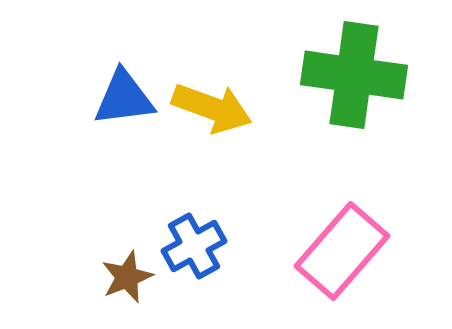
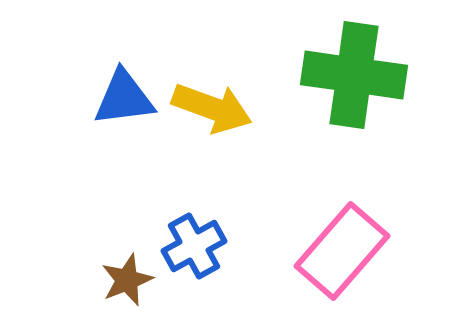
brown star: moved 3 px down
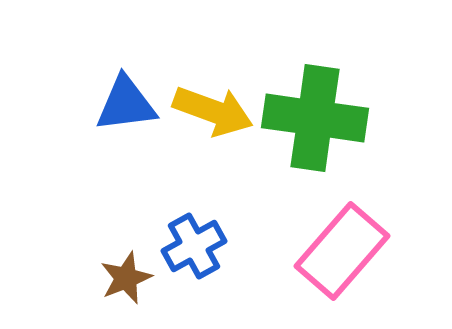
green cross: moved 39 px left, 43 px down
blue triangle: moved 2 px right, 6 px down
yellow arrow: moved 1 px right, 3 px down
brown star: moved 1 px left, 2 px up
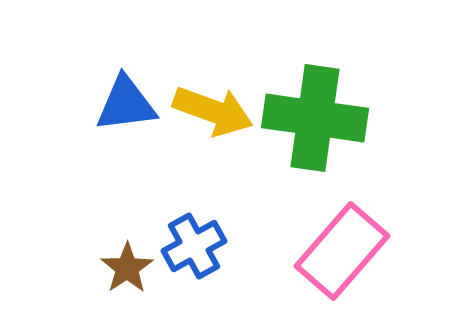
brown star: moved 1 px right, 10 px up; rotated 12 degrees counterclockwise
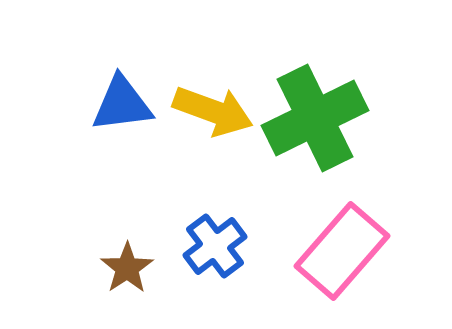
blue triangle: moved 4 px left
green cross: rotated 34 degrees counterclockwise
blue cross: moved 21 px right; rotated 8 degrees counterclockwise
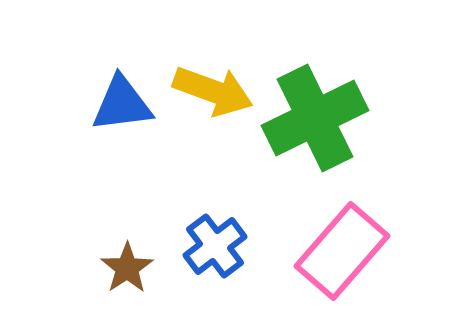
yellow arrow: moved 20 px up
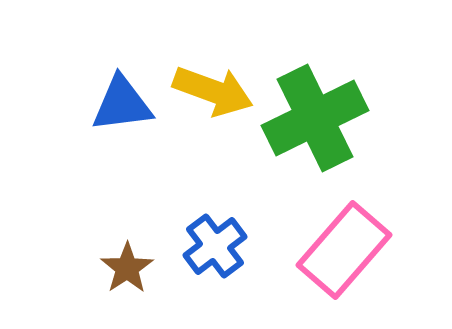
pink rectangle: moved 2 px right, 1 px up
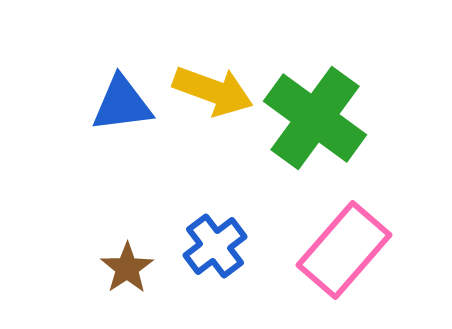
green cross: rotated 28 degrees counterclockwise
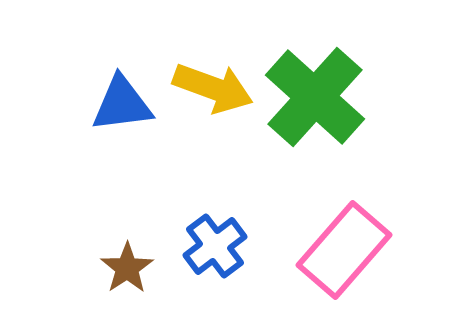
yellow arrow: moved 3 px up
green cross: moved 21 px up; rotated 6 degrees clockwise
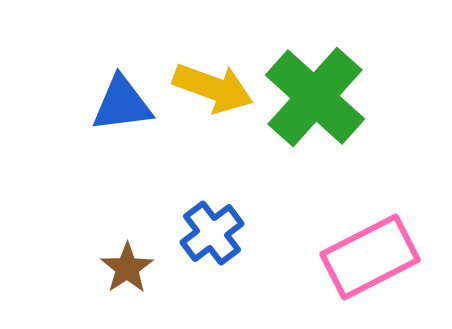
blue cross: moved 3 px left, 13 px up
pink rectangle: moved 26 px right, 7 px down; rotated 22 degrees clockwise
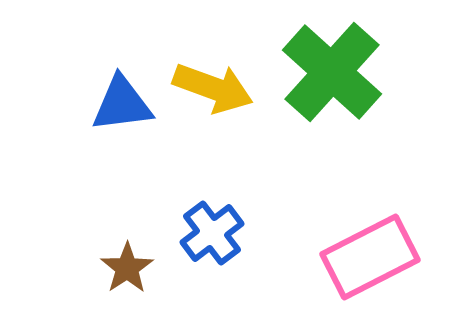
green cross: moved 17 px right, 25 px up
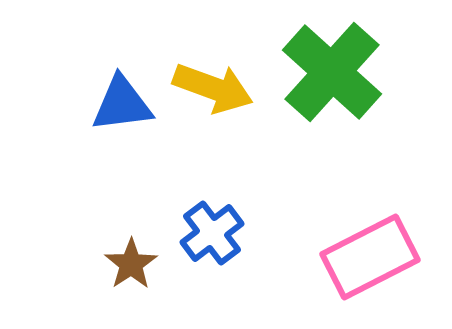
brown star: moved 4 px right, 4 px up
